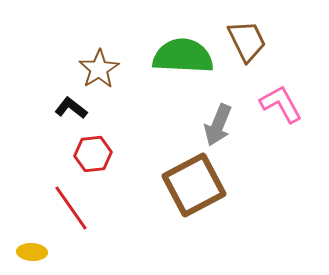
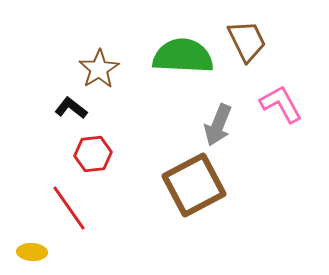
red line: moved 2 px left
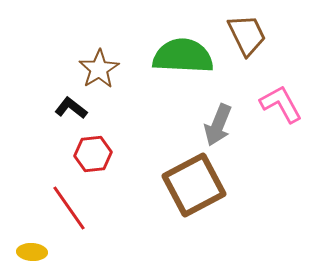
brown trapezoid: moved 6 px up
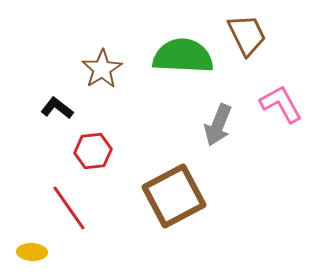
brown star: moved 3 px right
black L-shape: moved 14 px left
red hexagon: moved 3 px up
brown square: moved 20 px left, 11 px down
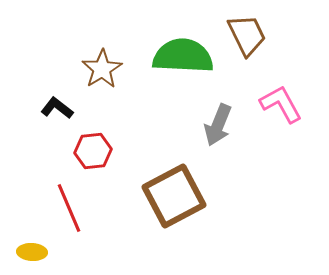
red line: rotated 12 degrees clockwise
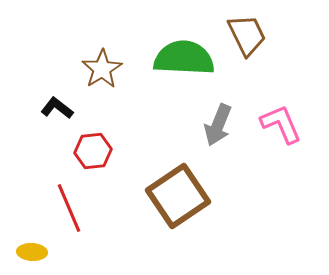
green semicircle: moved 1 px right, 2 px down
pink L-shape: moved 20 px down; rotated 6 degrees clockwise
brown square: moved 4 px right; rotated 6 degrees counterclockwise
